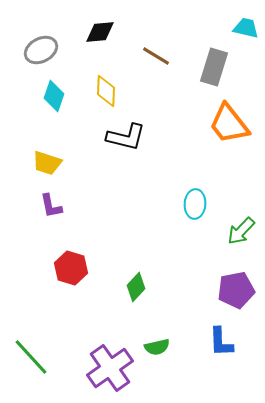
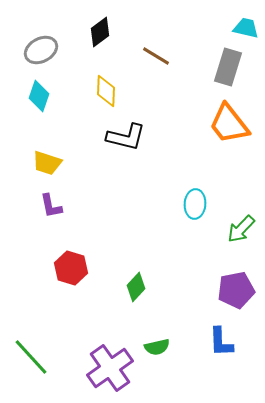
black diamond: rotated 32 degrees counterclockwise
gray rectangle: moved 14 px right
cyan diamond: moved 15 px left
green arrow: moved 2 px up
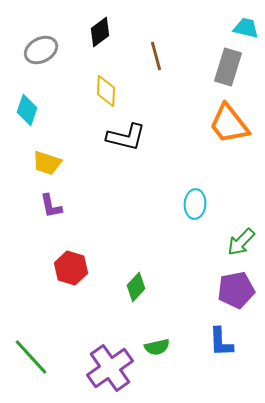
brown line: rotated 44 degrees clockwise
cyan diamond: moved 12 px left, 14 px down
green arrow: moved 13 px down
